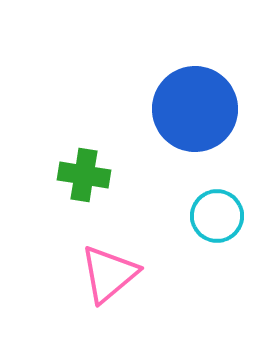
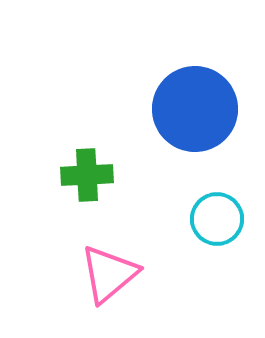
green cross: moved 3 px right; rotated 12 degrees counterclockwise
cyan circle: moved 3 px down
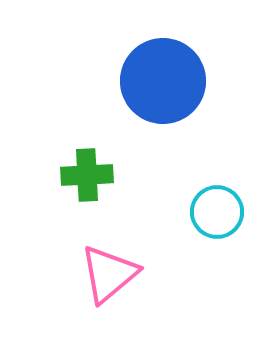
blue circle: moved 32 px left, 28 px up
cyan circle: moved 7 px up
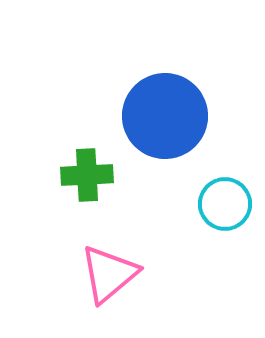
blue circle: moved 2 px right, 35 px down
cyan circle: moved 8 px right, 8 px up
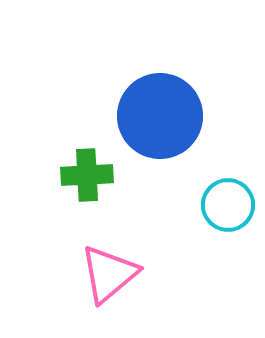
blue circle: moved 5 px left
cyan circle: moved 3 px right, 1 px down
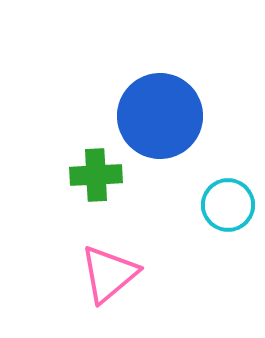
green cross: moved 9 px right
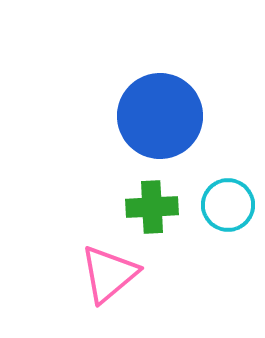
green cross: moved 56 px right, 32 px down
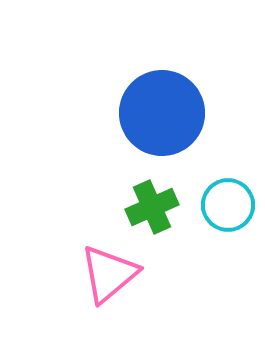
blue circle: moved 2 px right, 3 px up
green cross: rotated 21 degrees counterclockwise
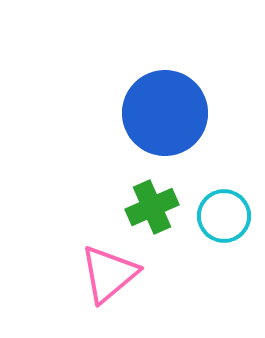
blue circle: moved 3 px right
cyan circle: moved 4 px left, 11 px down
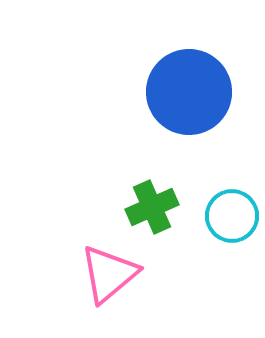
blue circle: moved 24 px right, 21 px up
cyan circle: moved 8 px right
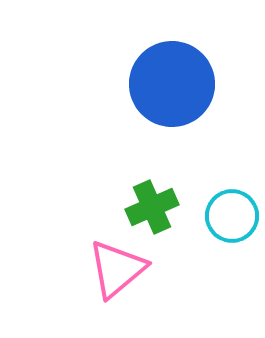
blue circle: moved 17 px left, 8 px up
pink triangle: moved 8 px right, 5 px up
